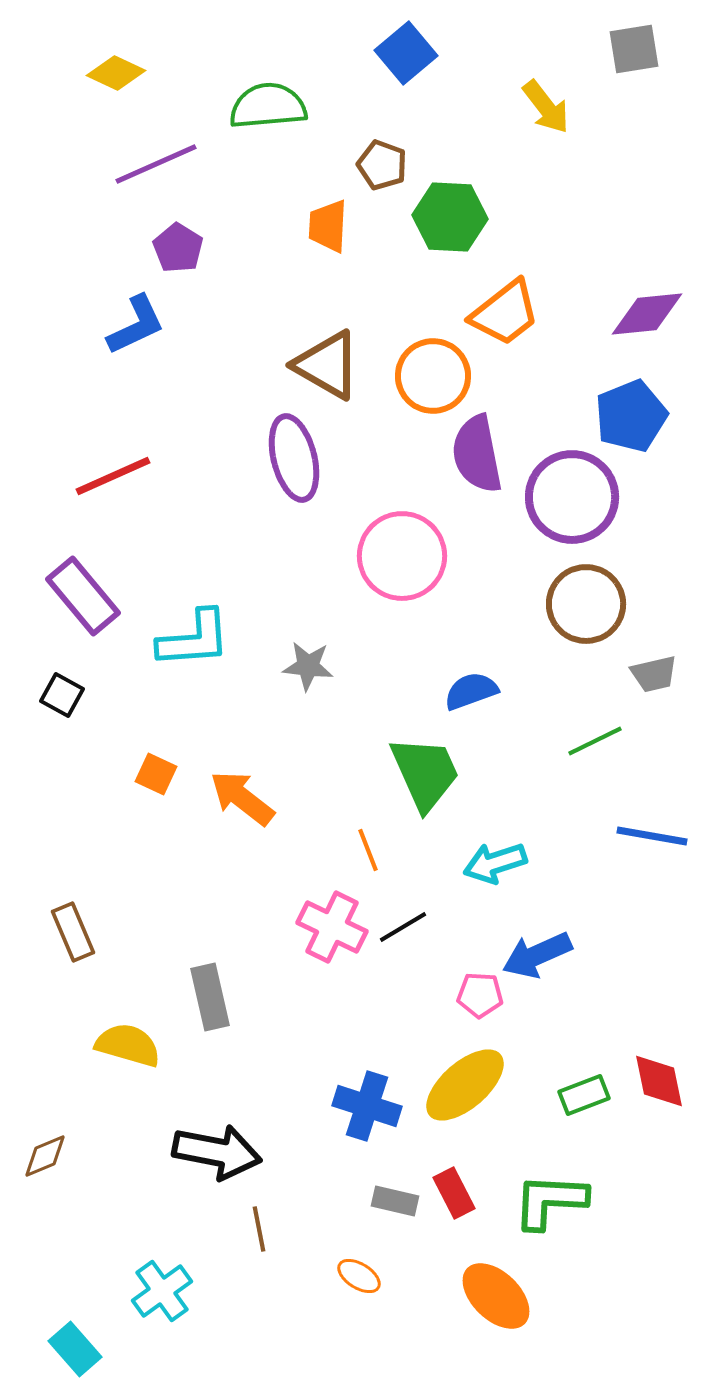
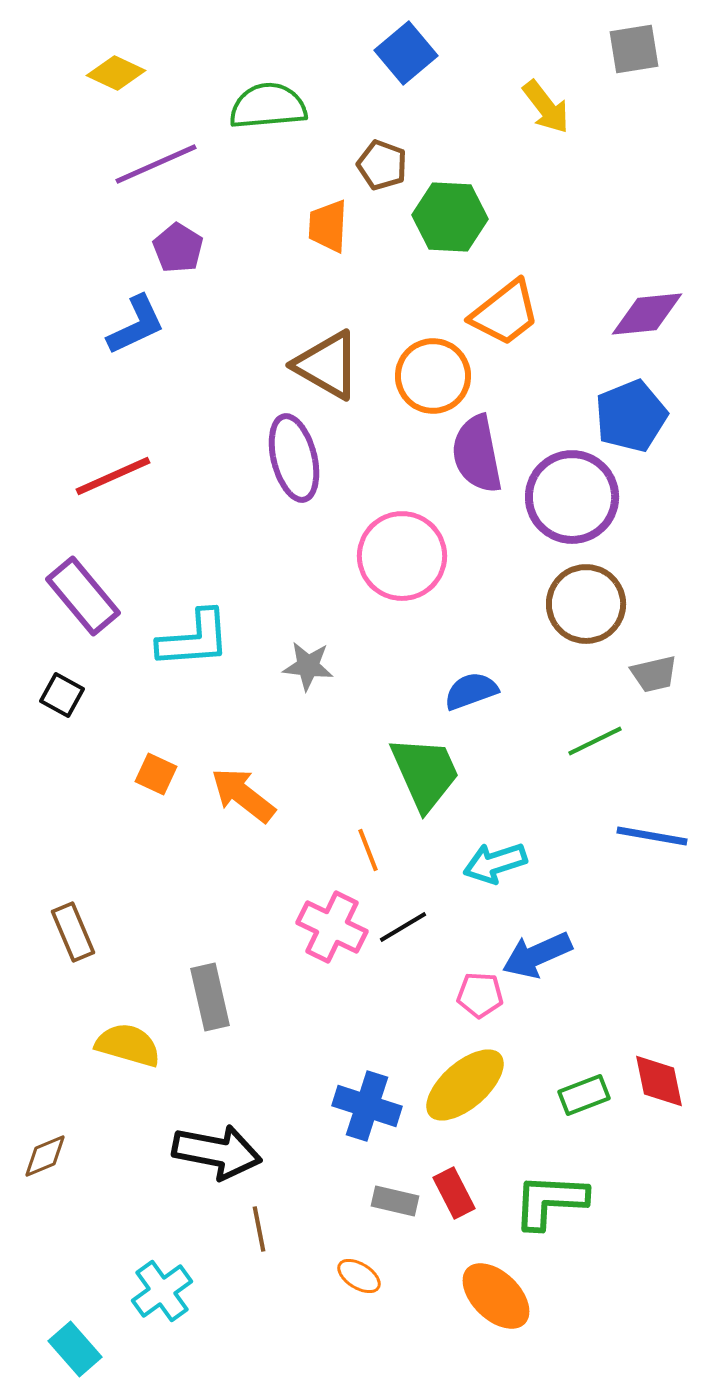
orange arrow at (242, 798): moved 1 px right, 3 px up
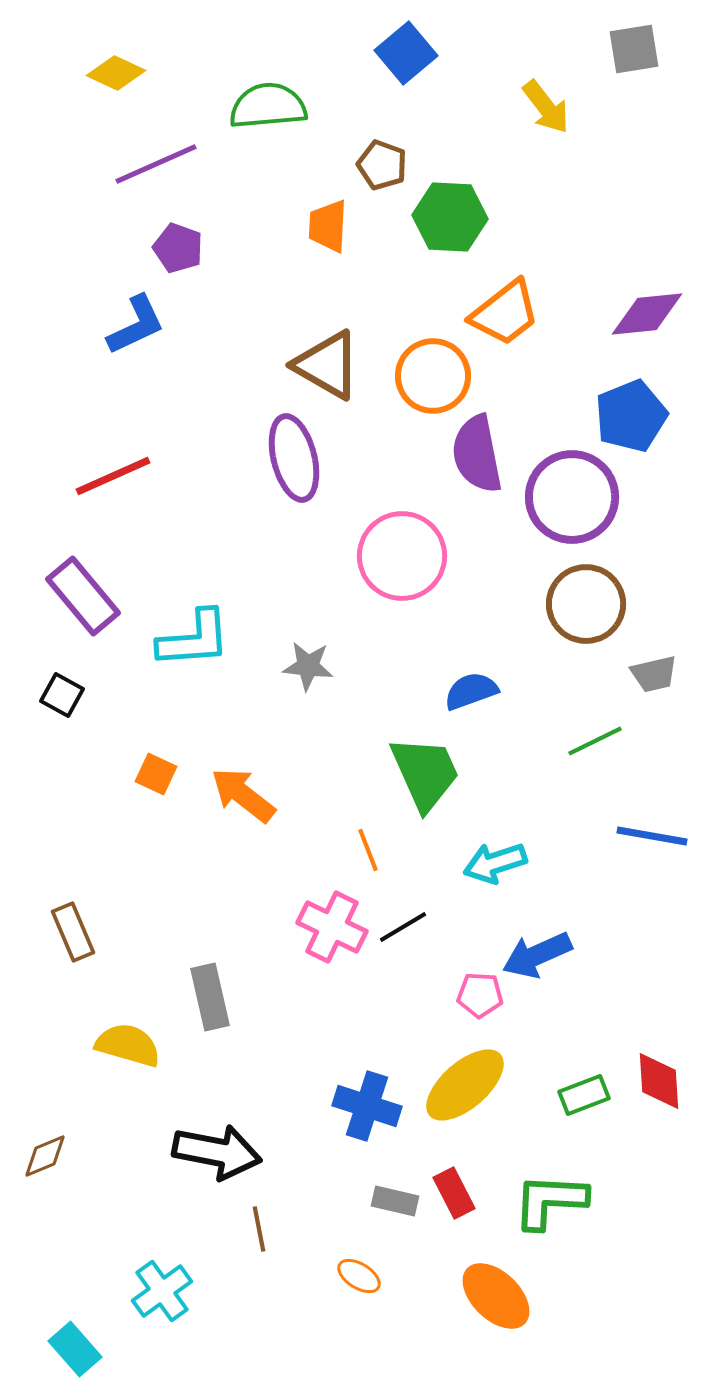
purple pentagon at (178, 248): rotated 12 degrees counterclockwise
red diamond at (659, 1081): rotated 8 degrees clockwise
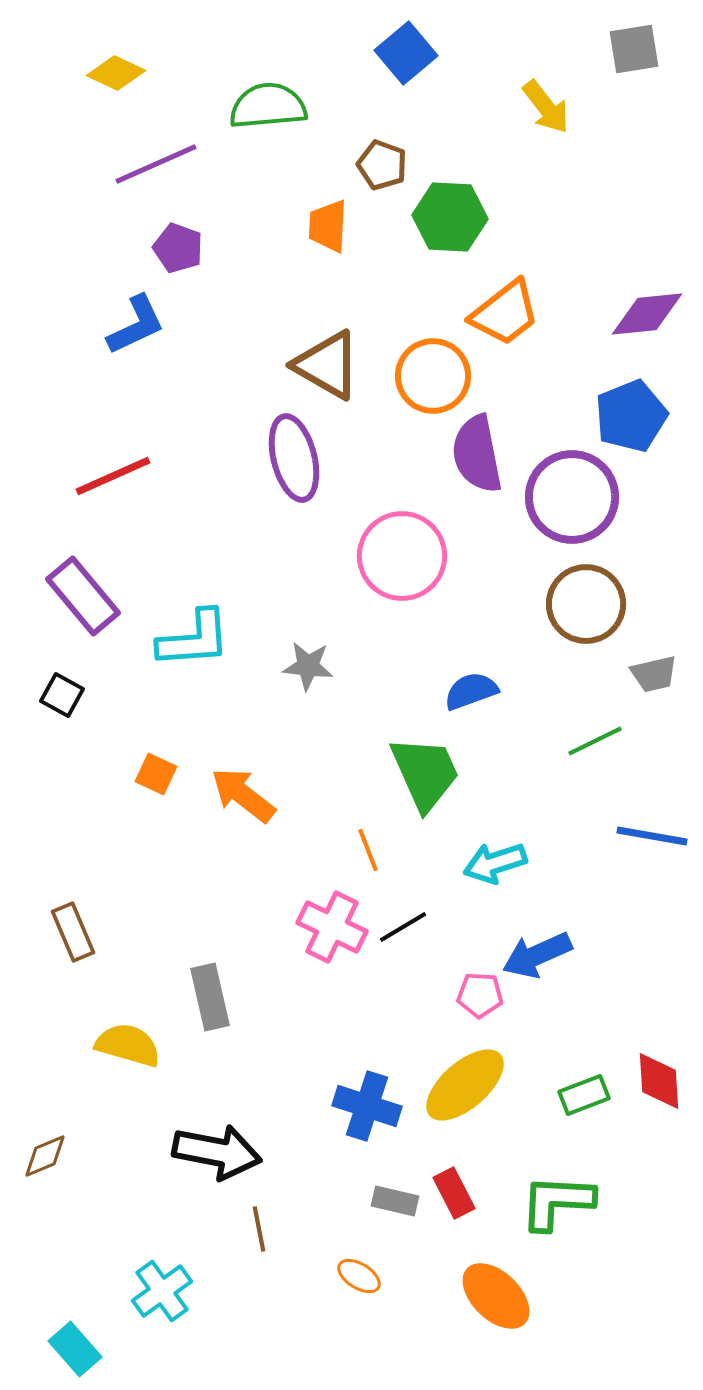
green L-shape at (550, 1201): moved 7 px right, 1 px down
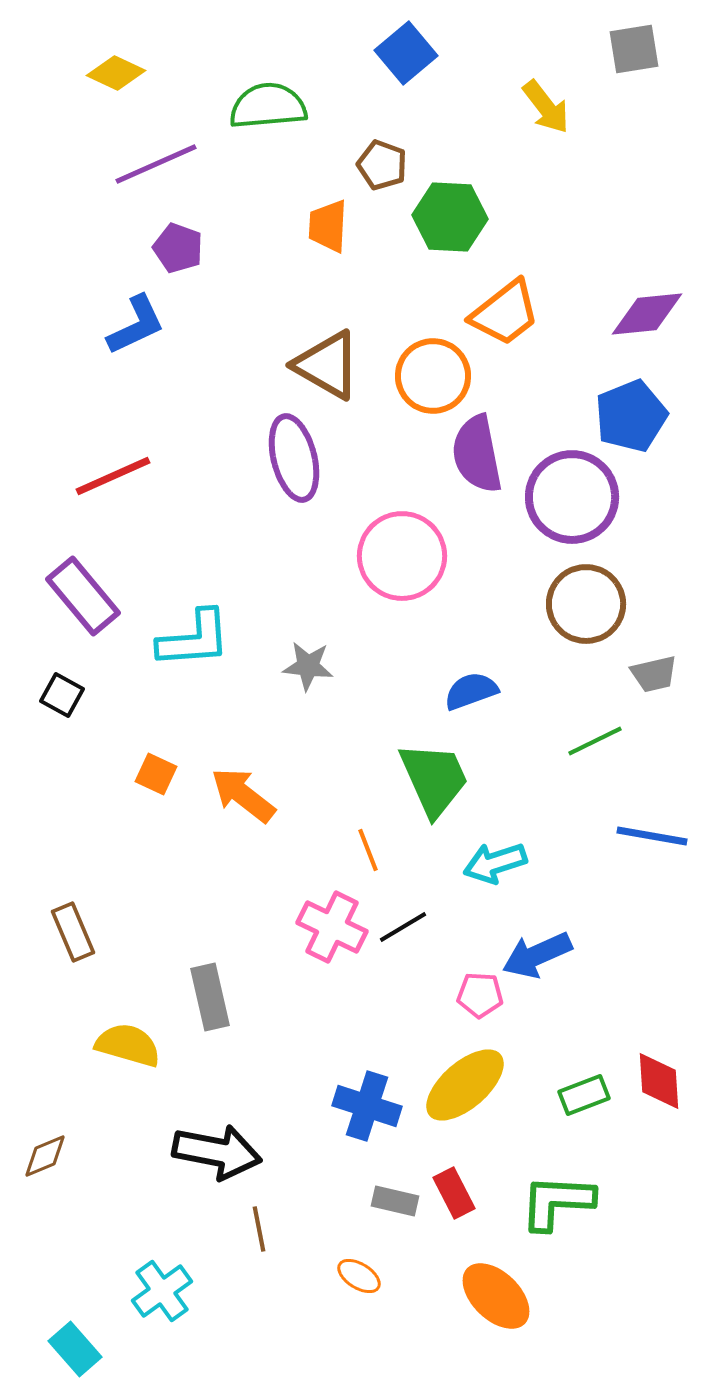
green trapezoid at (425, 773): moved 9 px right, 6 px down
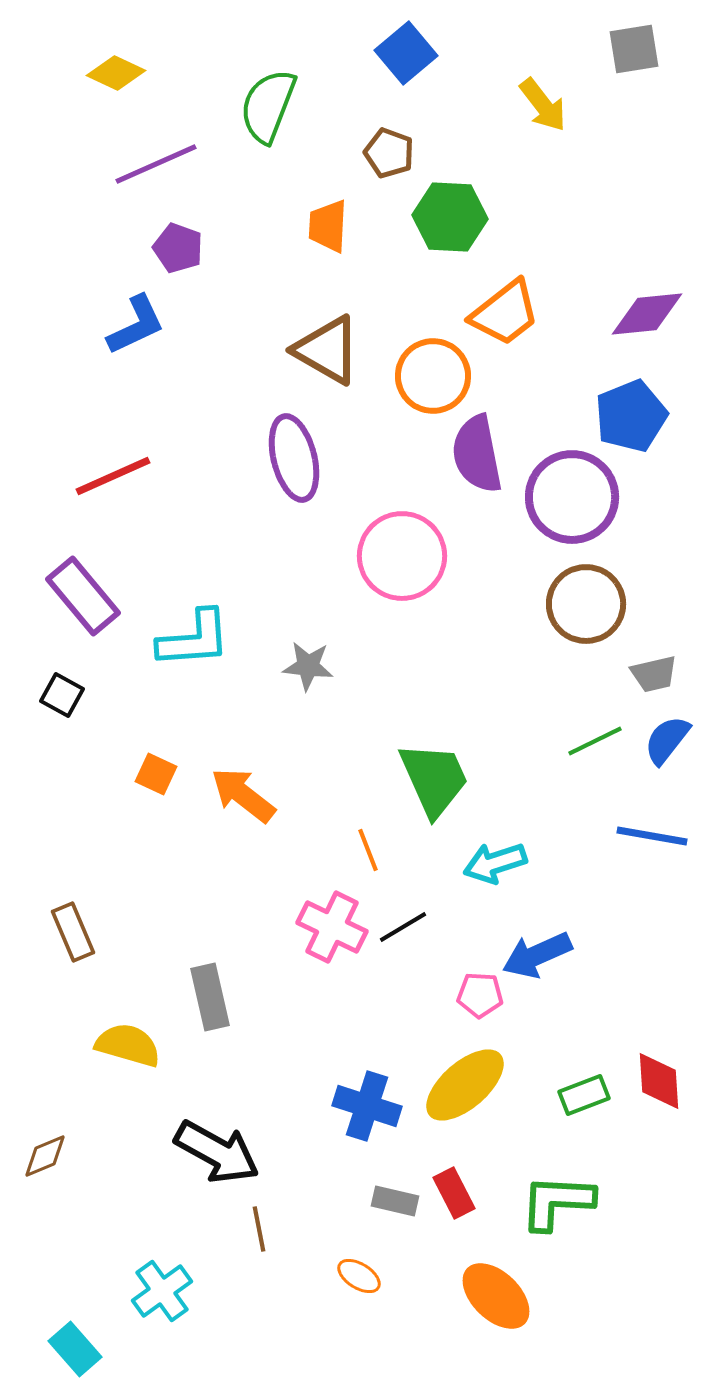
green semicircle at (268, 106): rotated 64 degrees counterclockwise
yellow arrow at (546, 107): moved 3 px left, 2 px up
brown pentagon at (382, 165): moved 7 px right, 12 px up
brown triangle at (327, 365): moved 15 px up
blue semicircle at (471, 691): moved 196 px right, 49 px down; rotated 32 degrees counterclockwise
black arrow at (217, 1152): rotated 18 degrees clockwise
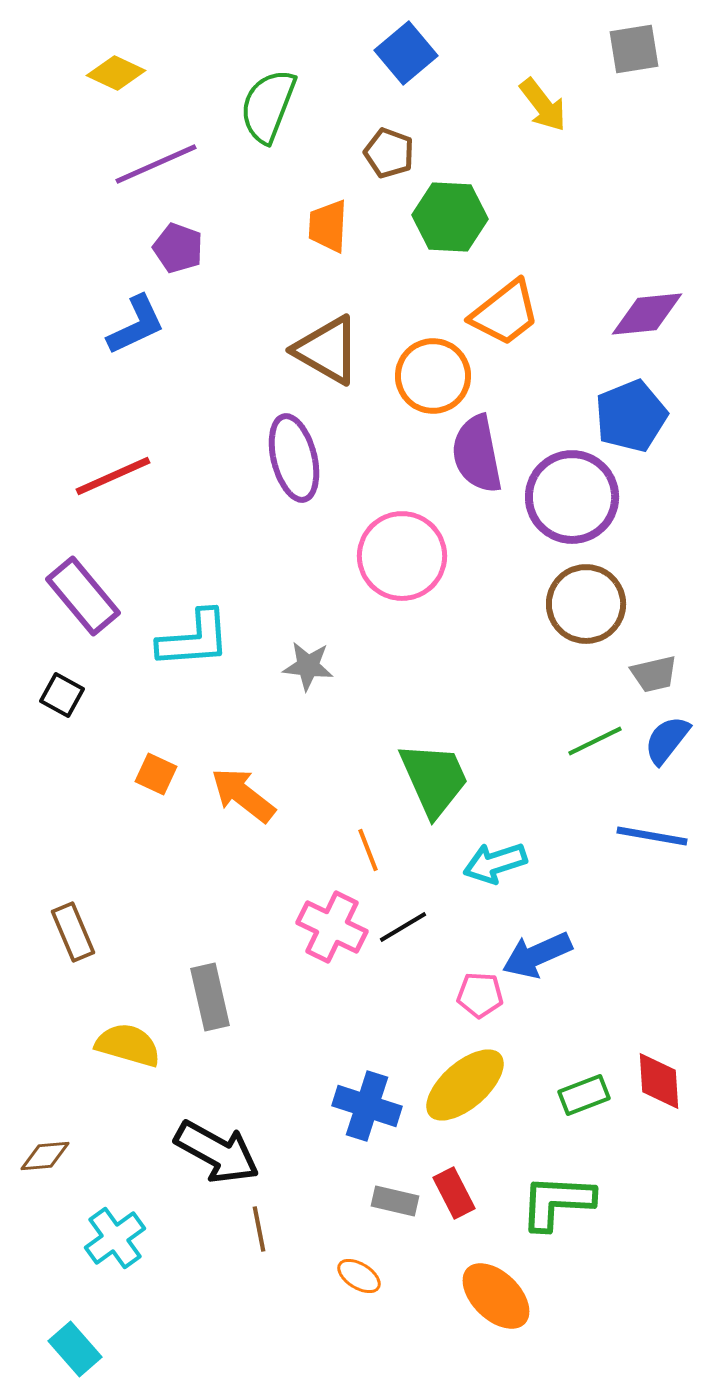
brown diamond at (45, 1156): rotated 18 degrees clockwise
cyan cross at (162, 1291): moved 47 px left, 53 px up
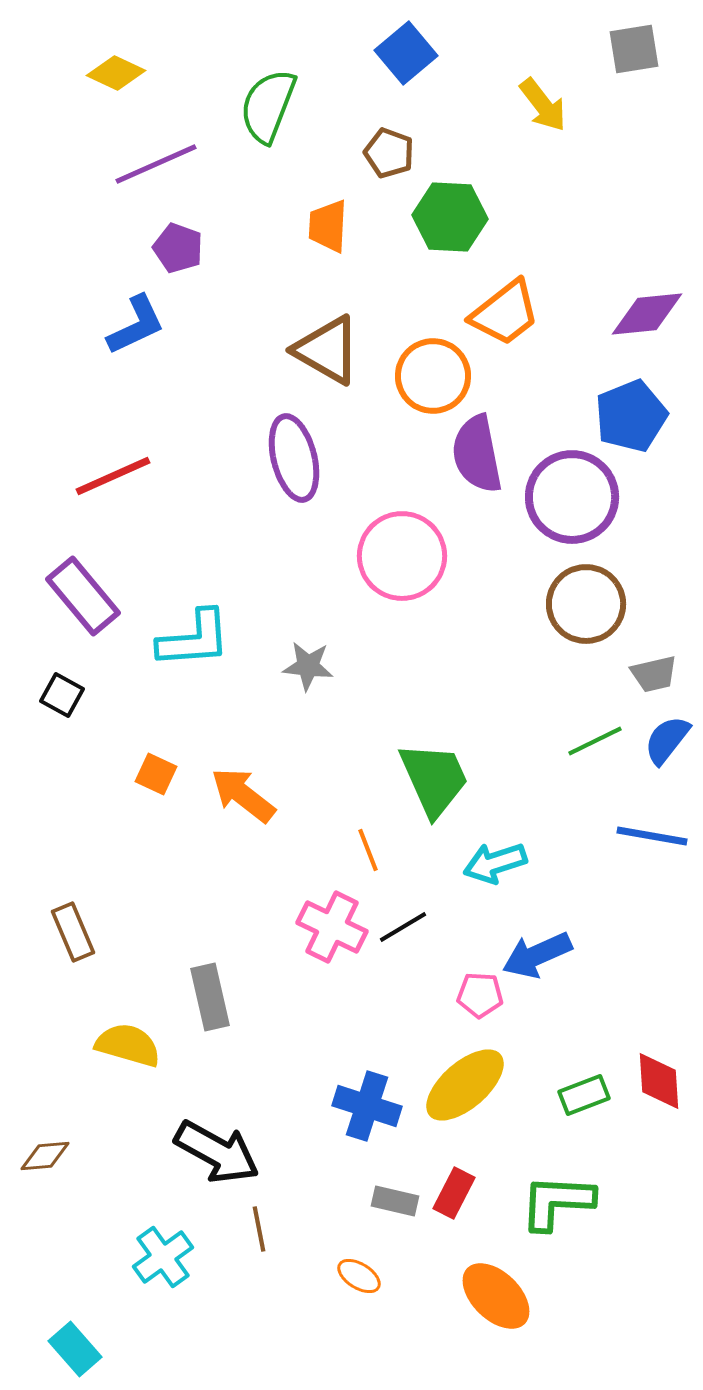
red rectangle at (454, 1193): rotated 54 degrees clockwise
cyan cross at (115, 1238): moved 48 px right, 19 px down
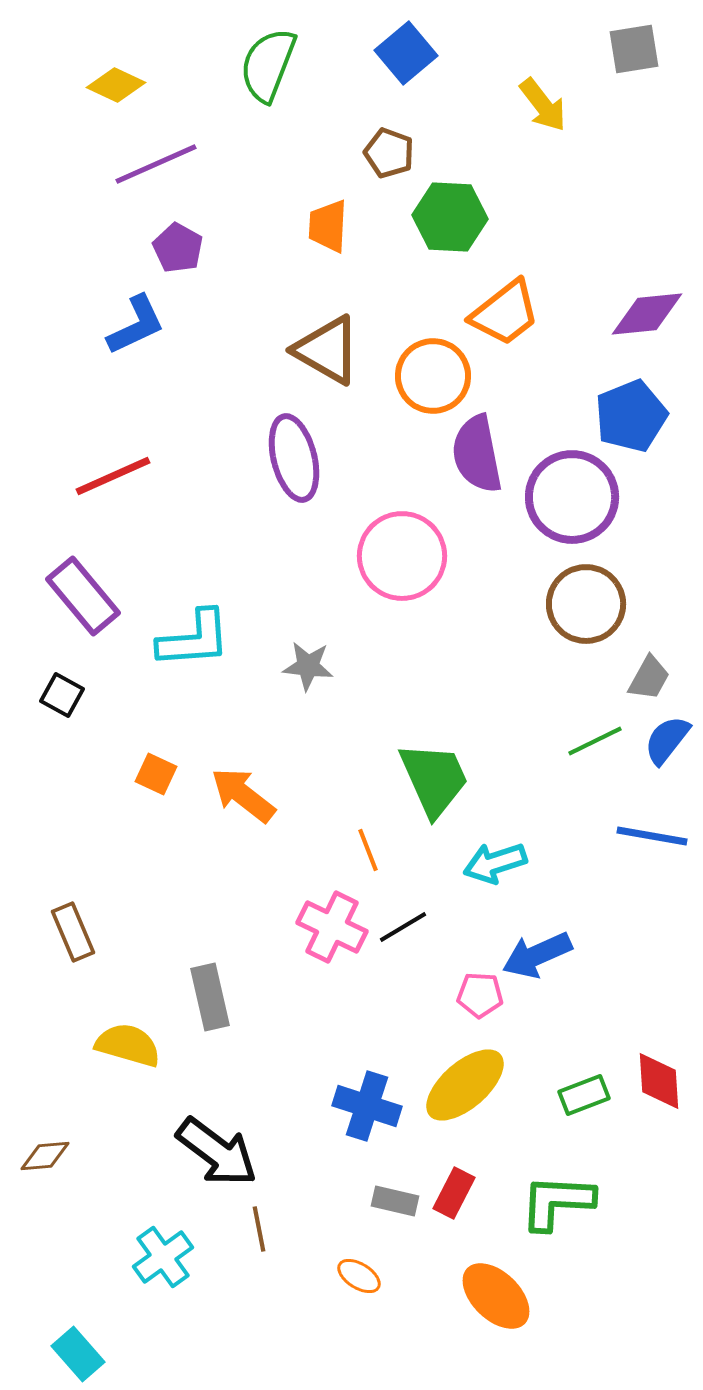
yellow diamond at (116, 73): moved 12 px down
green semicircle at (268, 106): moved 41 px up
purple pentagon at (178, 248): rotated 9 degrees clockwise
gray trapezoid at (654, 674): moved 5 px left, 4 px down; rotated 48 degrees counterclockwise
black arrow at (217, 1152): rotated 8 degrees clockwise
cyan rectangle at (75, 1349): moved 3 px right, 5 px down
